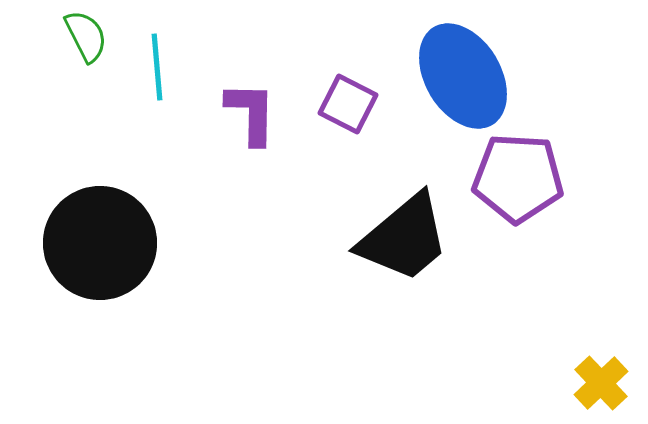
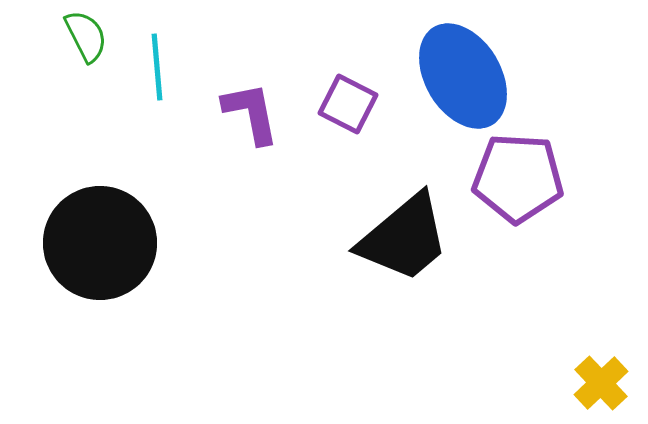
purple L-shape: rotated 12 degrees counterclockwise
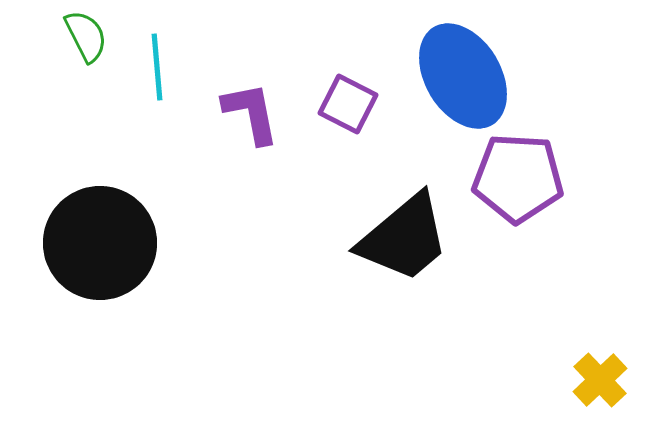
yellow cross: moved 1 px left, 3 px up
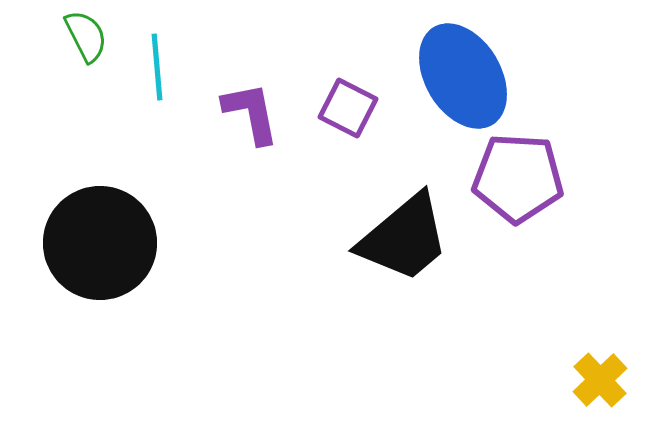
purple square: moved 4 px down
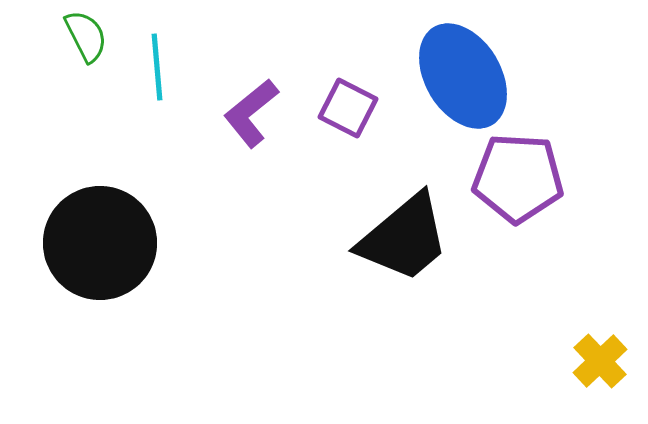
purple L-shape: rotated 118 degrees counterclockwise
yellow cross: moved 19 px up
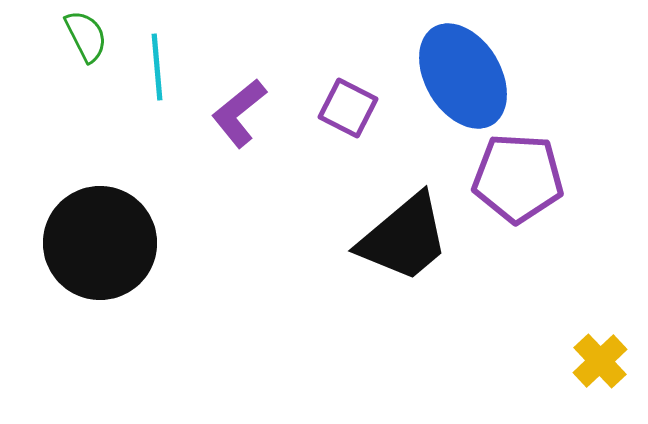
purple L-shape: moved 12 px left
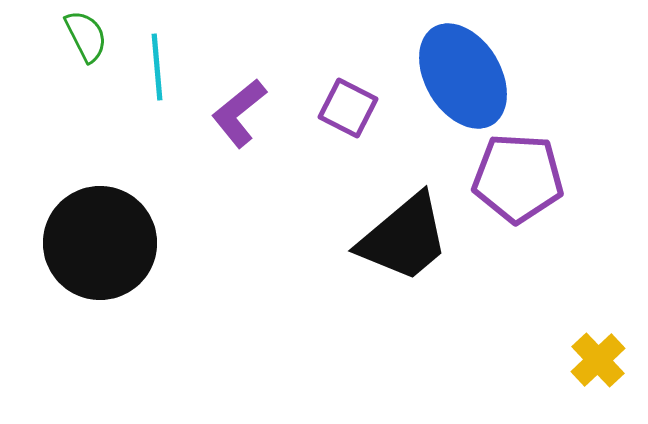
yellow cross: moved 2 px left, 1 px up
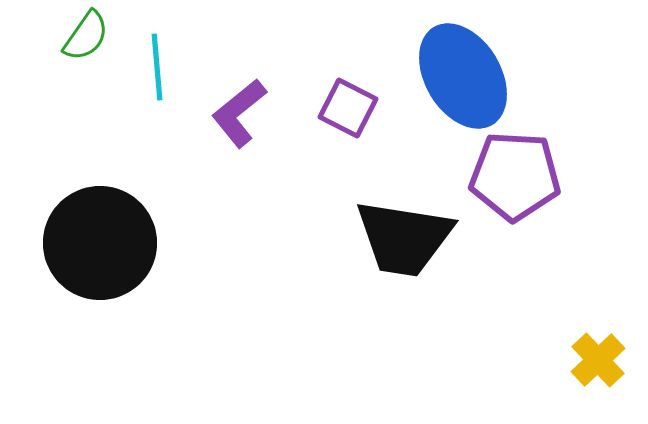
green semicircle: rotated 62 degrees clockwise
purple pentagon: moved 3 px left, 2 px up
black trapezoid: rotated 49 degrees clockwise
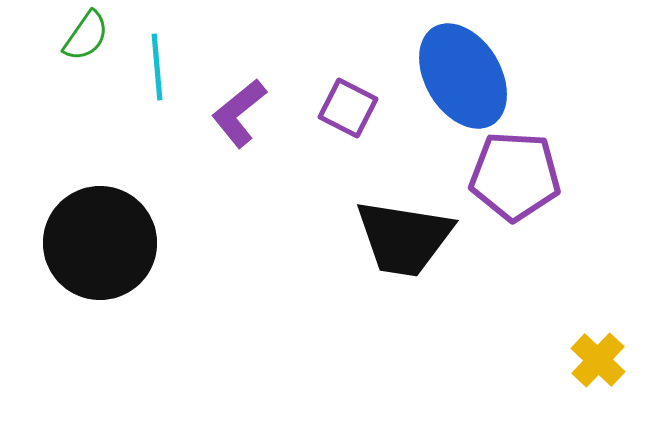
yellow cross: rotated 4 degrees counterclockwise
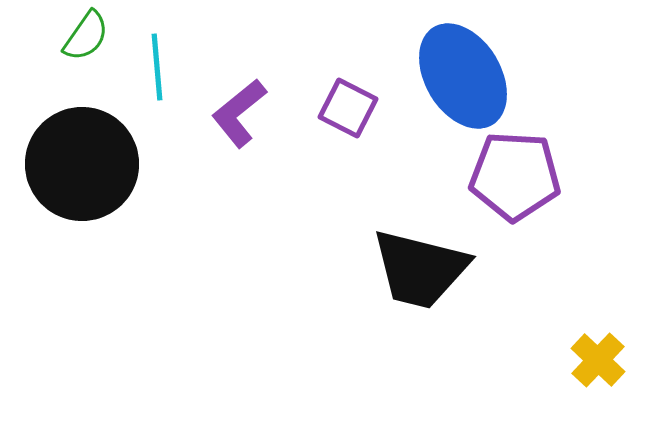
black trapezoid: moved 16 px right, 31 px down; rotated 5 degrees clockwise
black circle: moved 18 px left, 79 px up
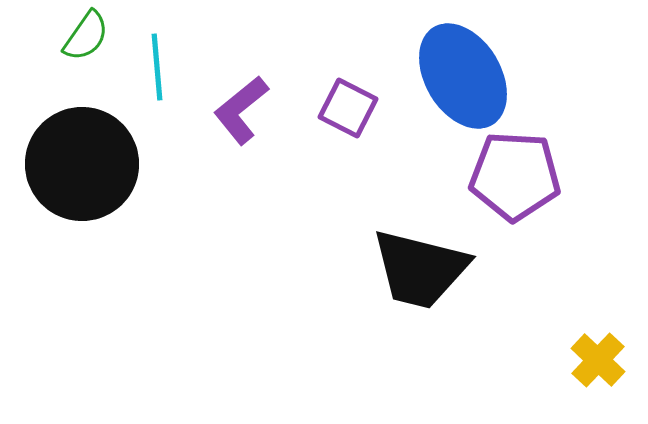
purple L-shape: moved 2 px right, 3 px up
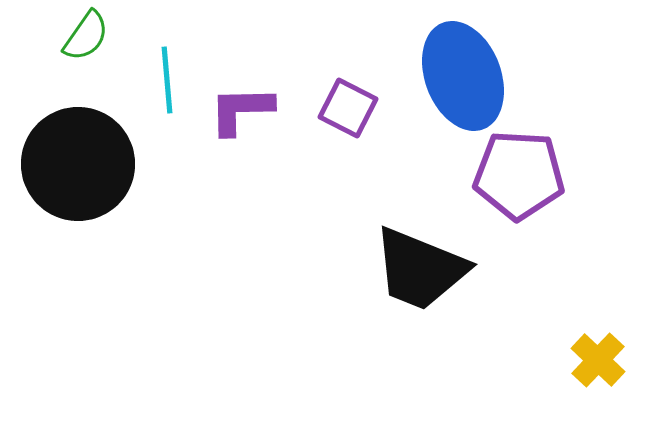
cyan line: moved 10 px right, 13 px down
blue ellipse: rotated 10 degrees clockwise
purple L-shape: rotated 38 degrees clockwise
black circle: moved 4 px left
purple pentagon: moved 4 px right, 1 px up
black trapezoid: rotated 8 degrees clockwise
